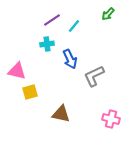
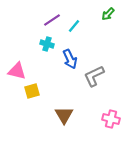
cyan cross: rotated 24 degrees clockwise
yellow square: moved 2 px right, 1 px up
brown triangle: moved 3 px right, 1 px down; rotated 48 degrees clockwise
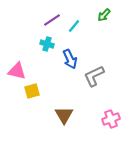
green arrow: moved 4 px left, 1 px down
pink cross: rotated 36 degrees counterclockwise
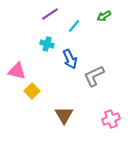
green arrow: moved 1 px down; rotated 16 degrees clockwise
purple line: moved 2 px left, 6 px up
yellow square: rotated 28 degrees counterclockwise
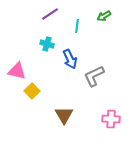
cyan line: moved 3 px right; rotated 32 degrees counterclockwise
pink cross: rotated 24 degrees clockwise
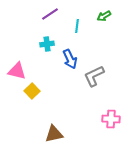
cyan cross: rotated 24 degrees counterclockwise
brown triangle: moved 10 px left, 19 px down; rotated 48 degrees clockwise
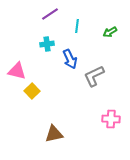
green arrow: moved 6 px right, 16 px down
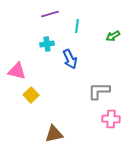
purple line: rotated 18 degrees clockwise
green arrow: moved 3 px right, 4 px down
gray L-shape: moved 5 px right, 15 px down; rotated 25 degrees clockwise
yellow square: moved 1 px left, 4 px down
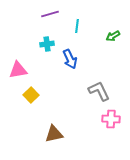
pink triangle: moved 1 px right, 1 px up; rotated 24 degrees counterclockwise
gray L-shape: rotated 65 degrees clockwise
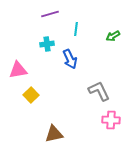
cyan line: moved 1 px left, 3 px down
pink cross: moved 1 px down
